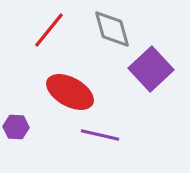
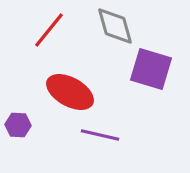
gray diamond: moved 3 px right, 3 px up
purple square: rotated 30 degrees counterclockwise
purple hexagon: moved 2 px right, 2 px up
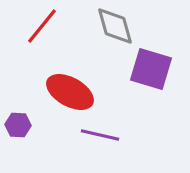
red line: moved 7 px left, 4 px up
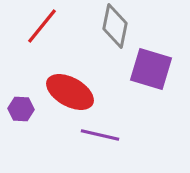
gray diamond: rotated 27 degrees clockwise
purple hexagon: moved 3 px right, 16 px up
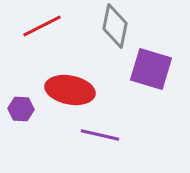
red line: rotated 24 degrees clockwise
red ellipse: moved 2 px up; rotated 18 degrees counterclockwise
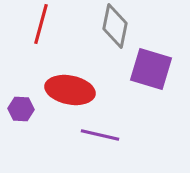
red line: moved 1 px left, 2 px up; rotated 48 degrees counterclockwise
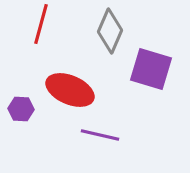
gray diamond: moved 5 px left, 5 px down; rotated 12 degrees clockwise
red ellipse: rotated 12 degrees clockwise
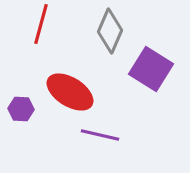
purple square: rotated 15 degrees clockwise
red ellipse: moved 2 px down; rotated 9 degrees clockwise
